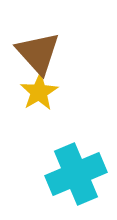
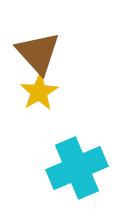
cyan cross: moved 1 px right, 6 px up
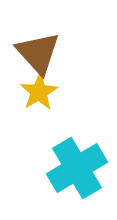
cyan cross: rotated 8 degrees counterclockwise
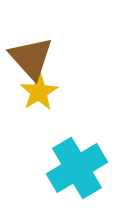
brown triangle: moved 7 px left, 5 px down
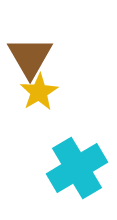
brown triangle: moved 1 px left, 1 px up; rotated 12 degrees clockwise
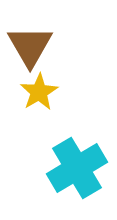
brown triangle: moved 11 px up
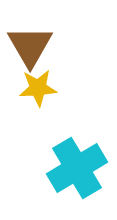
yellow star: moved 1 px left, 4 px up; rotated 27 degrees clockwise
